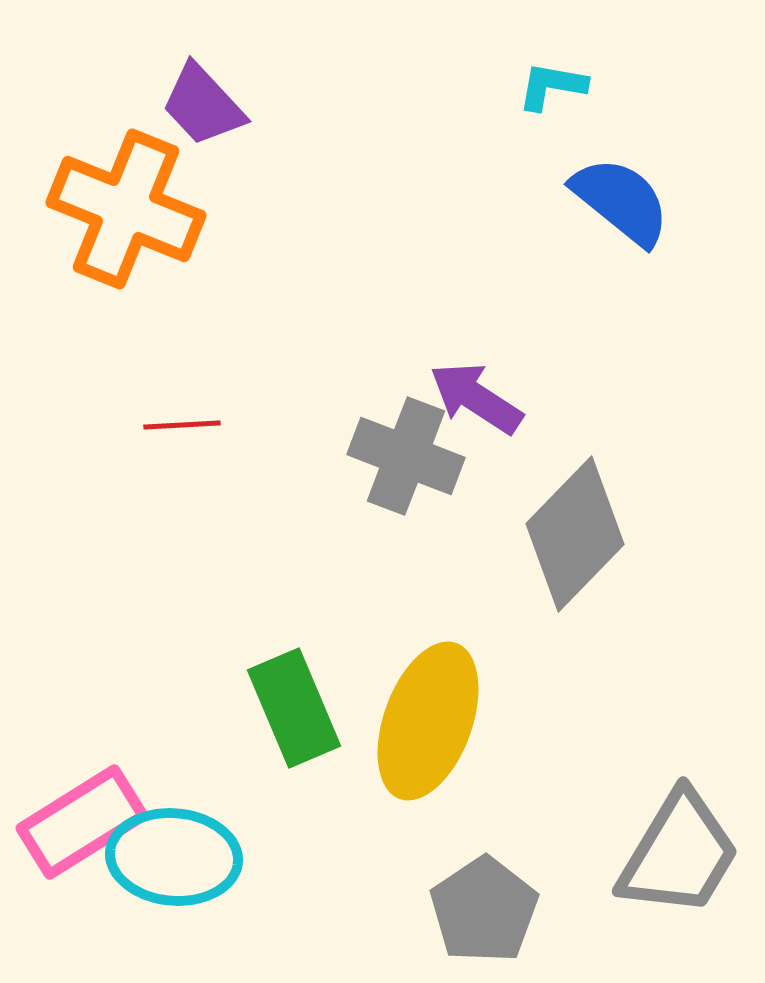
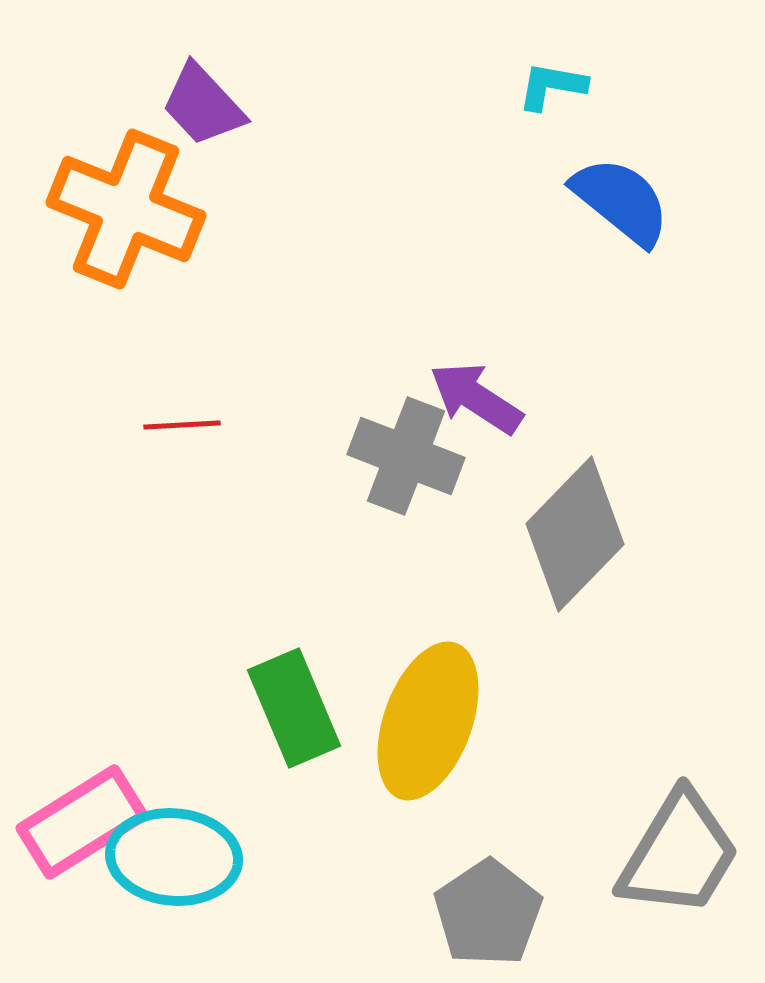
gray pentagon: moved 4 px right, 3 px down
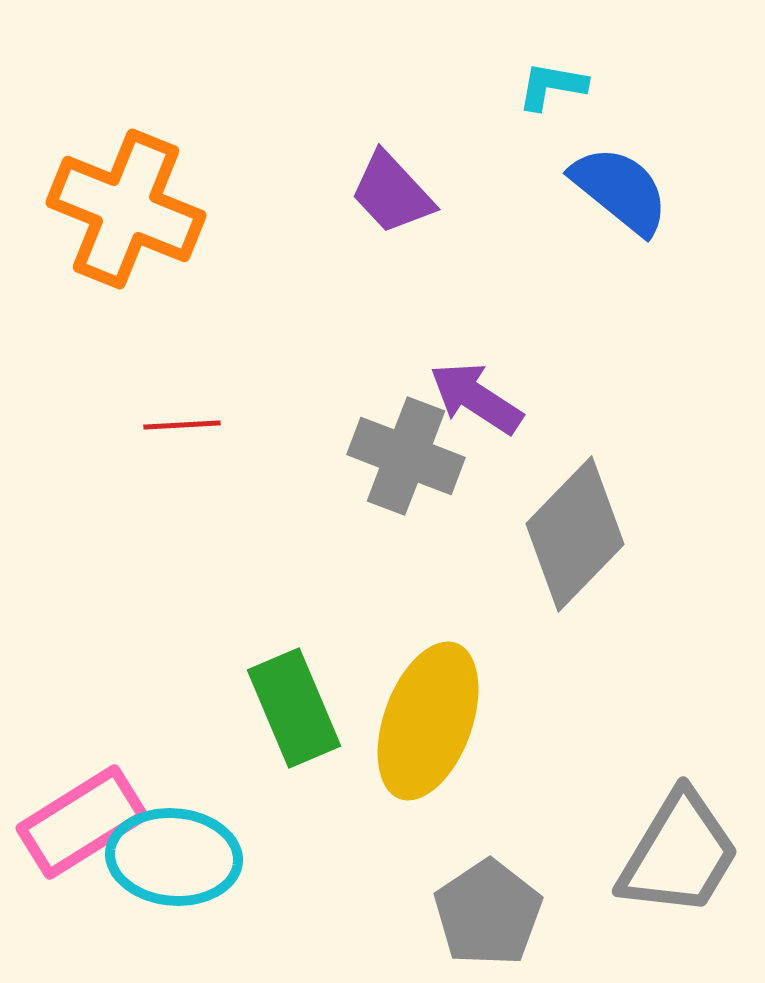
purple trapezoid: moved 189 px right, 88 px down
blue semicircle: moved 1 px left, 11 px up
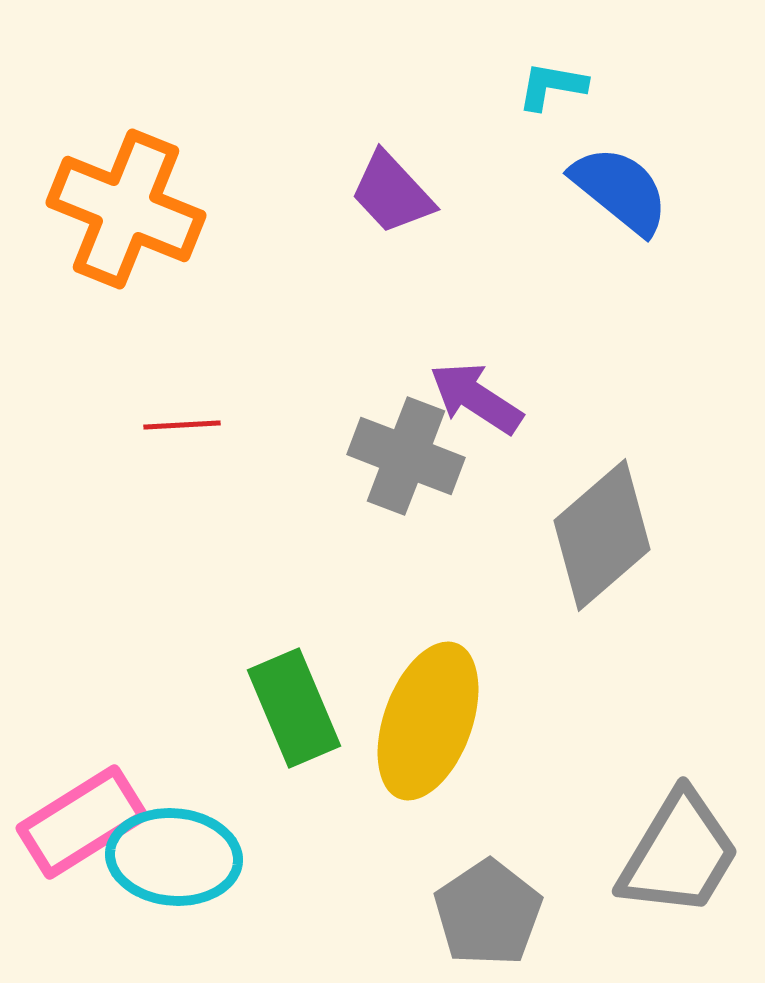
gray diamond: moved 27 px right, 1 px down; rotated 5 degrees clockwise
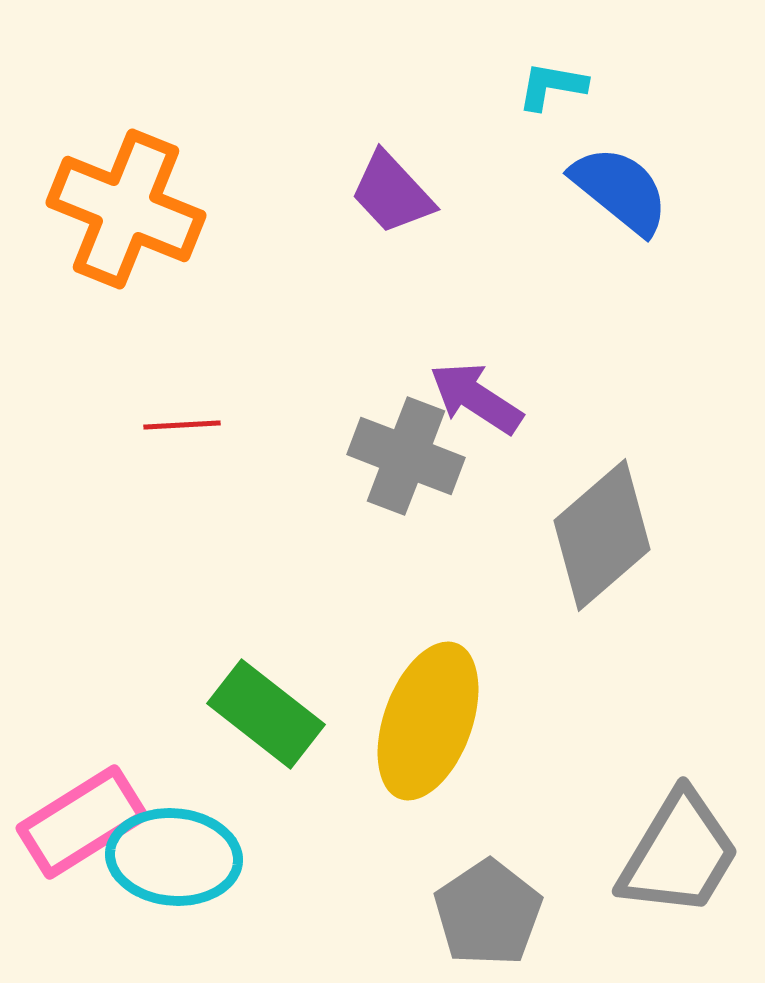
green rectangle: moved 28 px left, 6 px down; rotated 29 degrees counterclockwise
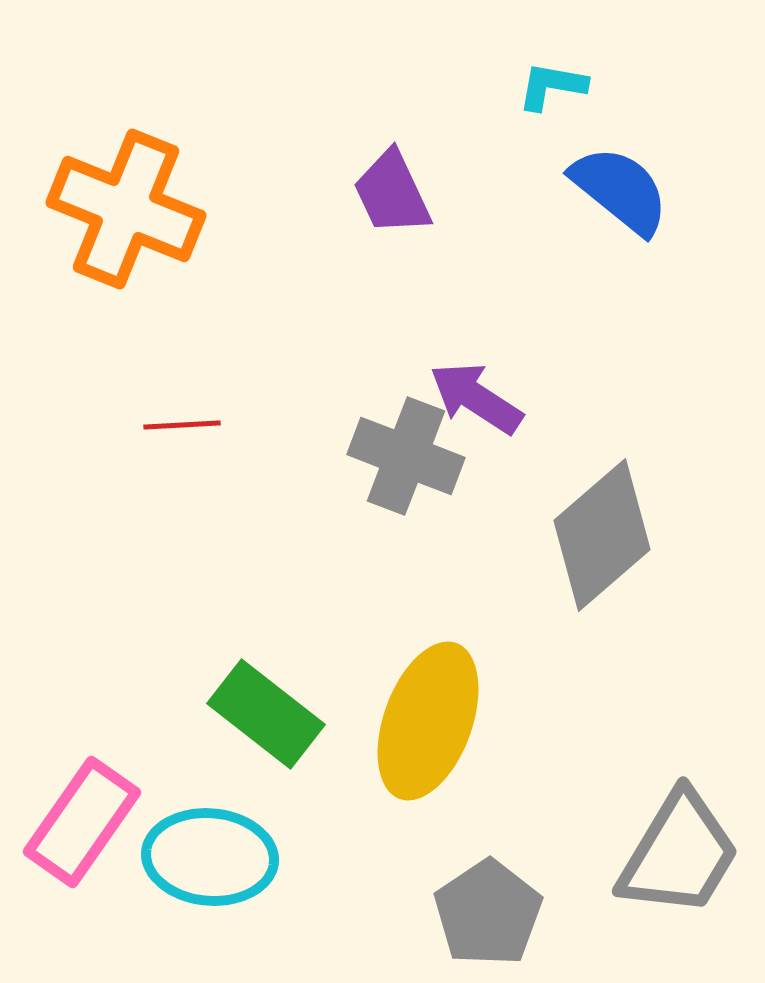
purple trapezoid: rotated 18 degrees clockwise
pink rectangle: rotated 23 degrees counterclockwise
cyan ellipse: moved 36 px right
